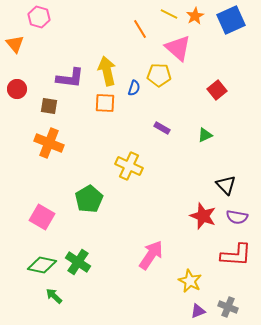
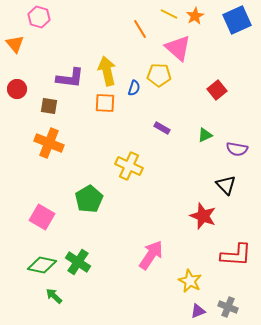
blue square: moved 6 px right
purple semicircle: moved 68 px up
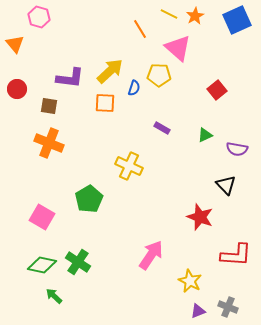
yellow arrow: moved 3 px right; rotated 60 degrees clockwise
red star: moved 3 px left, 1 px down
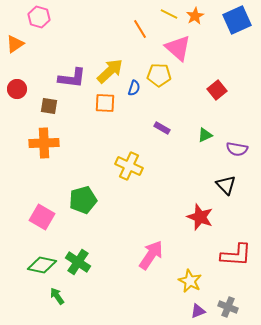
orange triangle: rotated 36 degrees clockwise
purple L-shape: moved 2 px right
orange cross: moved 5 px left; rotated 24 degrees counterclockwise
green pentagon: moved 6 px left, 1 px down; rotated 16 degrees clockwise
green arrow: moved 3 px right; rotated 12 degrees clockwise
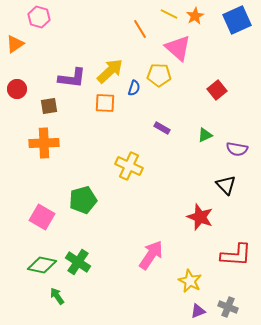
brown square: rotated 18 degrees counterclockwise
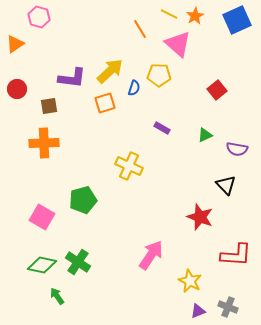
pink triangle: moved 4 px up
orange square: rotated 20 degrees counterclockwise
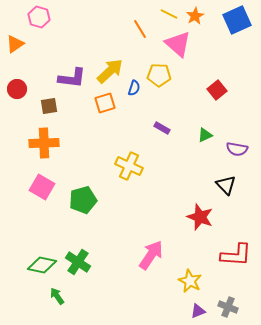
pink square: moved 30 px up
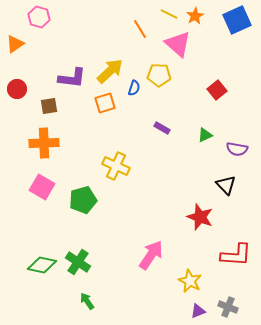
yellow cross: moved 13 px left
green arrow: moved 30 px right, 5 px down
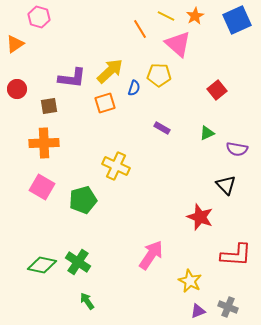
yellow line: moved 3 px left, 2 px down
green triangle: moved 2 px right, 2 px up
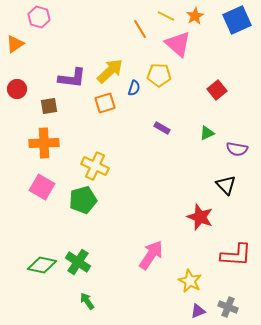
yellow cross: moved 21 px left
